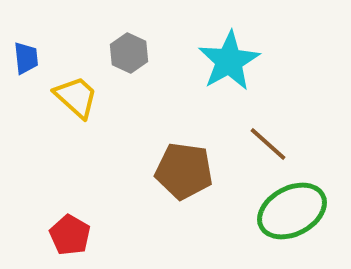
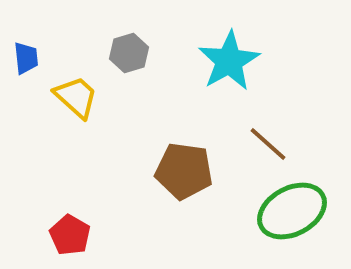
gray hexagon: rotated 18 degrees clockwise
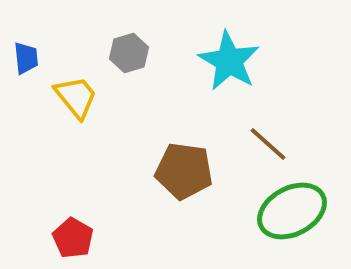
cyan star: rotated 12 degrees counterclockwise
yellow trapezoid: rotated 9 degrees clockwise
red pentagon: moved 3 px right, 3 px down
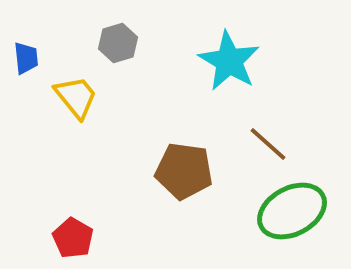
gray hexagon: moved 11 px left, 10 px up
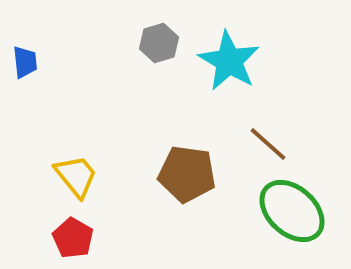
gray hexagon: moved 41 px right
blue trapezoid: moved 1 px left, 4 px down
yellow trapezoid: moved 79 px down
brown pentagon: moved 3 px right, 3 px down
green ellipse: rotated 70 degrees clockwise
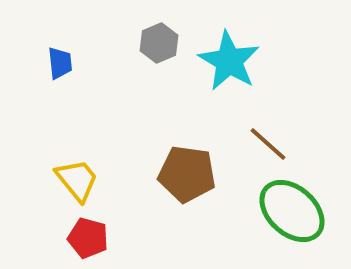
gray hexagon: rotated 6 degrees counterclockwise
blue trapezoid: moved 35 px right, 1 px down
yellow trapezoid: moved 1 px right, 4 px down
red pentagon: moved 15 px right; rotated 15 degrees counterclockwise
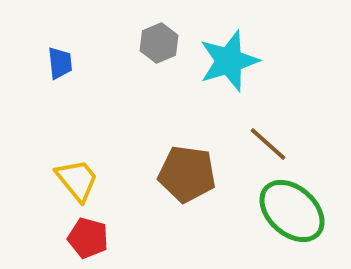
cyan star: rotated 24 degrees clockwise
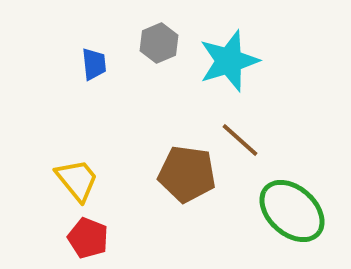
blue trapezoid: moved 34 px right, 1 px down
brown line: moved 28 px left, 4 px up
red pentagon: rotated 6 degrees clockwise
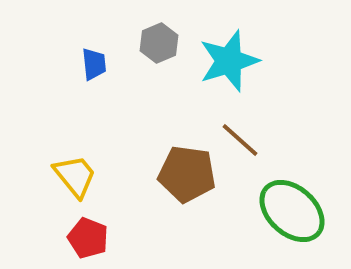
yellow trapezoid: moved 2 px left, 4 px up
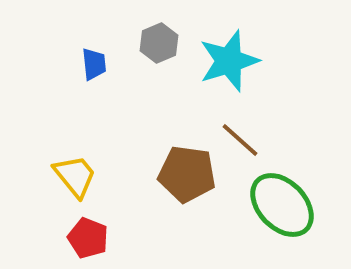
green ellipse: moved 10 px left, 6 px up; rotated 4 degrees clockwise
